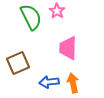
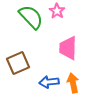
green semicircle: rotated 16 degrees counterclockwise
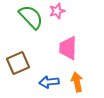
pink star: rotated 21 degrees clockwise
orange arrow: moved 4 px right, 1 px up
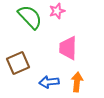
green semicircle: moved 1 px left
orange arrow: rotated 18 degrees clockwise
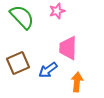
green semicircle: moved 8 px left
blue arrow: moved 1 px left, 12 px up; rotated 30 degrees counterclockwise
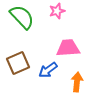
pink trapezoid: rotated 85 degrees clockwise
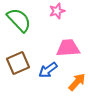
green semicircle: moved 3 px left, 3 px down
orange arrow: rotated 36 degrees clockwise
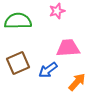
green semicircle: moved 1 px left, 1 px down; rotated 48 degrees counterclockwise
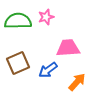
pink star: moved 11 px left, 6 px down
